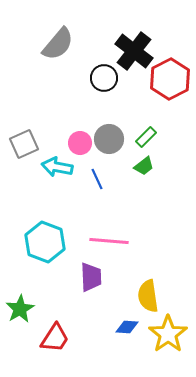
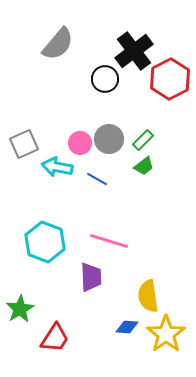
black cross: rotated 15 degrees clockwise
black circle: moved 1 px right, 1 px down
green rectangle: moved 3 px left, 3 px down
blue line: rotated 35 degrees counterclockwise
pink line: rotated 12 degrees clockwise
yellow star: moved 2 px left
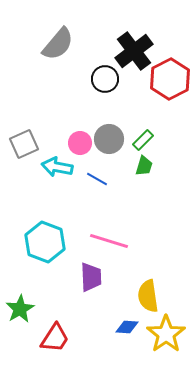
green trapezoid: rotated 35 degrees counterclockwise
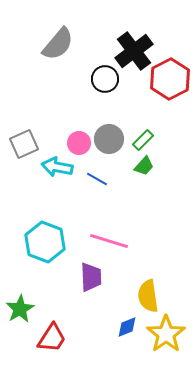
pink circle: moved 1 px left
green trapezoid: rotated 25 degrees clockwise
blue diamond: rotated 25 degrees counterclockwise
red trapezoid: moved 3 px left
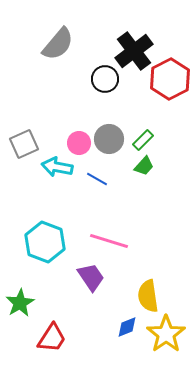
purple trapezoid: rotated 32 degrees counterclockwise
green star: moved 6 px up
